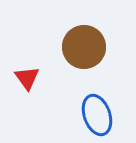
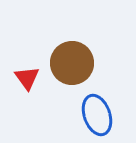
brown circle: moved 12 px left, 16 px down
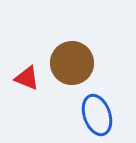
red triangle: rotated 32 degrees counterclockwise
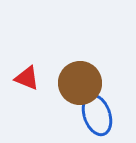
brown circle: moved 8 px right, 20 px down
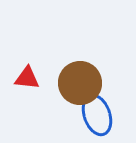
red triangle: rotated 16 degrees counterclockwise
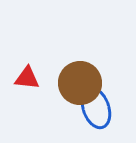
blue ellipse: moved 1 px left, 7 px up
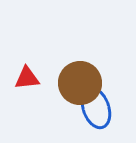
red triangle: rotated 12 degrees counterclockwise
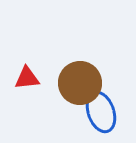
blue ellipse: moved 5 px right, 4 px down
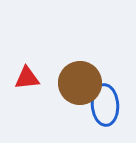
blue ellipse: moved 4 px right, 7 px up; rotated 15 degrees clockwise
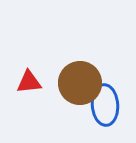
red triangle: moved 2 px right, 4 px down
